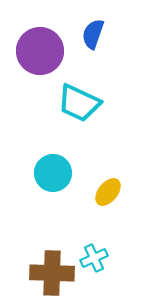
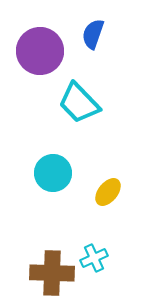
cyan trapezoid: rotated 21 degrees clockwise
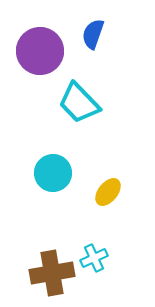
brown cross: rotated 12 degrees counterclockwise
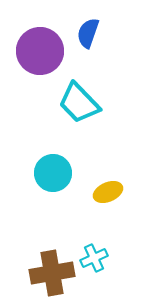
blue semicircle: moved 5 px left, 1 px up
yellow ellipse: rotated 28 degrees clockwise
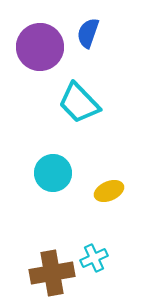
purple circle: moved 4 px up
yellow ellipse: moved 1 px right, 1 px up
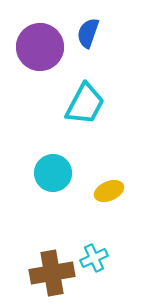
cyan trapezoid: moved 6 px right, 1 px down; rotated 108 degrees counterclockwise
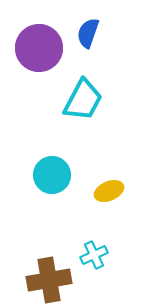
purple circle: moved 1 px left, 1 px down
cyan trapezoid: moved 2 px left, 4 px up
cyan circle: moved 1 px left, 2 px down
cyan cross: moved 3 px up
brown cross: moved 3 px left, 7 px down
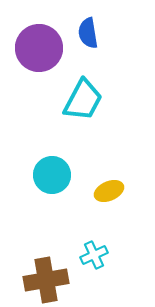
blue semicircle: rotated 28 degrees counterclockwise
brown cross: moved 3 px left
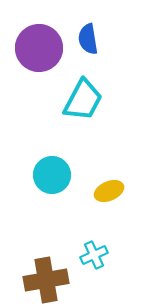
blue semicircle: moved 6 px down
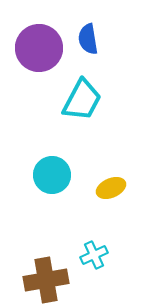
cyan trapezoid: moved 1 px left
yellow ellipse: moved 2 px right, 3 px up
